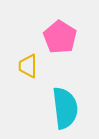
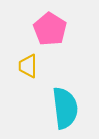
pink pentagon: moved 10 px left, 8 px up
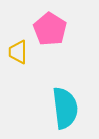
yellow trapezoid: moved 10 px left, 14 px up
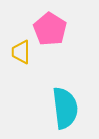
yellow trapezoid: moved 3 px right
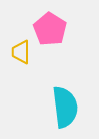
cyan semicircle: moved 1 px up
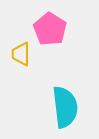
yellow trapezoid: moved 2 px down
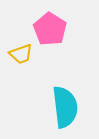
yellow trapezoid: rotated 110 degrees counterclockwise
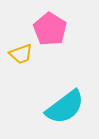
cyan semicircle: rotated 60 degrees clockwise
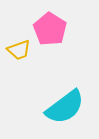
yellow trapezoid: moved 2 px left, 4 px up
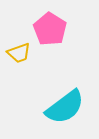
yellow trapezoid: moved 3 px down
